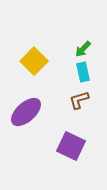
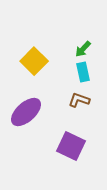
brown L-shape: rotated 35 degrees clockwise
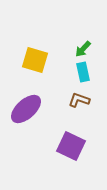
yellow square: moved 1 px right, 1 px up; rotated 28 degrees counterclockwise
purple ellipse: moved 3 px up
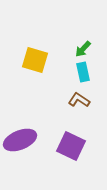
brown L-shape: rotated 15 degrees clockwise
purple ellipse: moved 6 px left, 31 px down; rotated 20 degrees clockwise
